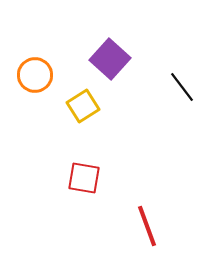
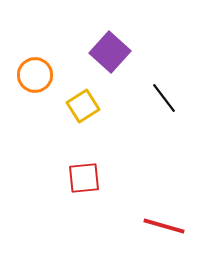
purple square: moved 7 px up
black line: moved 18 px left, 11 px down
red square: rotated 16 degrees counterclockwise
red line: moved 17 px right; rotated 54 degrees counterclockwise
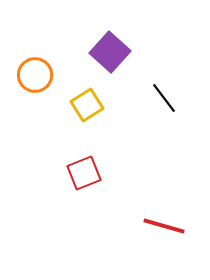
yellow square: moved 4 px right, 1 px up
red square: moved 5 px up; rotated 16 degrees counterclockwise
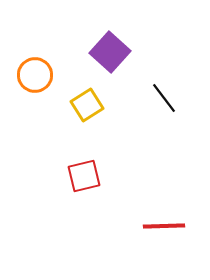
red square: moved 3 px down; rotated 8 degrees clockwise
red line: rotated 18 degrees counterclockwise
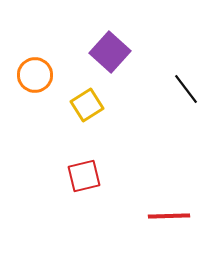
black line: moved 22 px right, 9 px up
red line: moved 5 px right, 10 px up
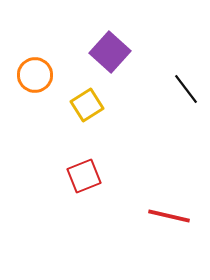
red square: rotated 8 degrees counterclockwise
red line: rotated 15 degrees clockwise
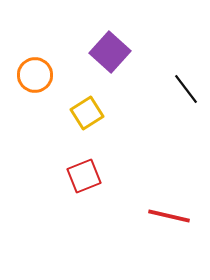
yellow square: moved 8 px down
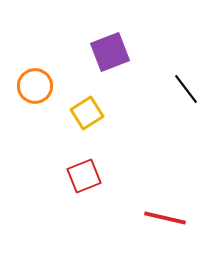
purple square: rotated 27 degrees clockwise
orange circle: moved 11 px down
red line: moved 4 px left, 2 px down
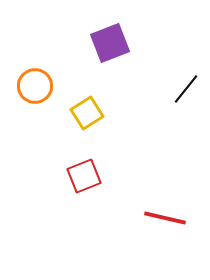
purple square: moved 9 px up
black line: rotated 76 degrees clockwise
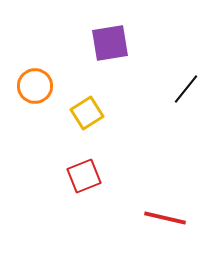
purple square: rotated 12 degrees clockwise
